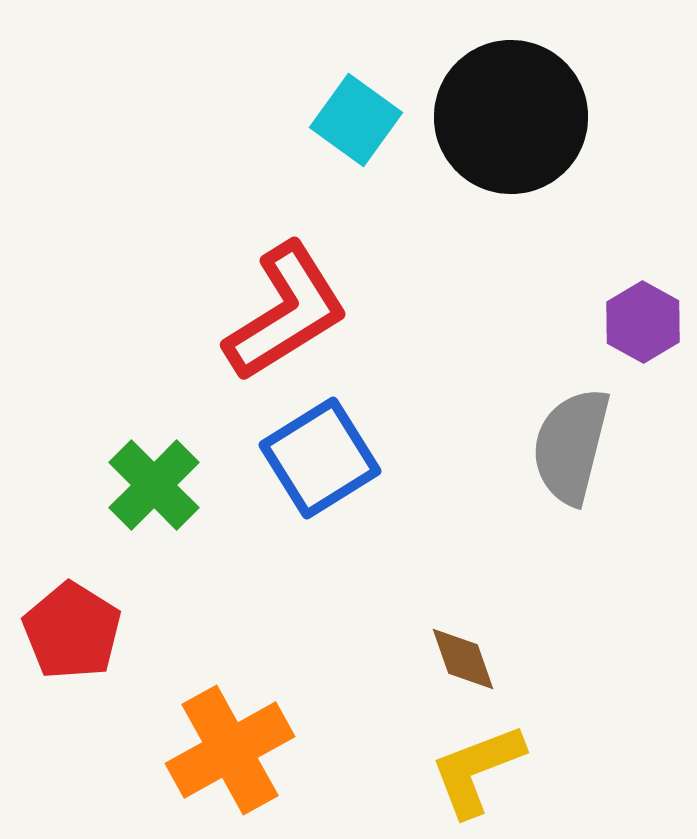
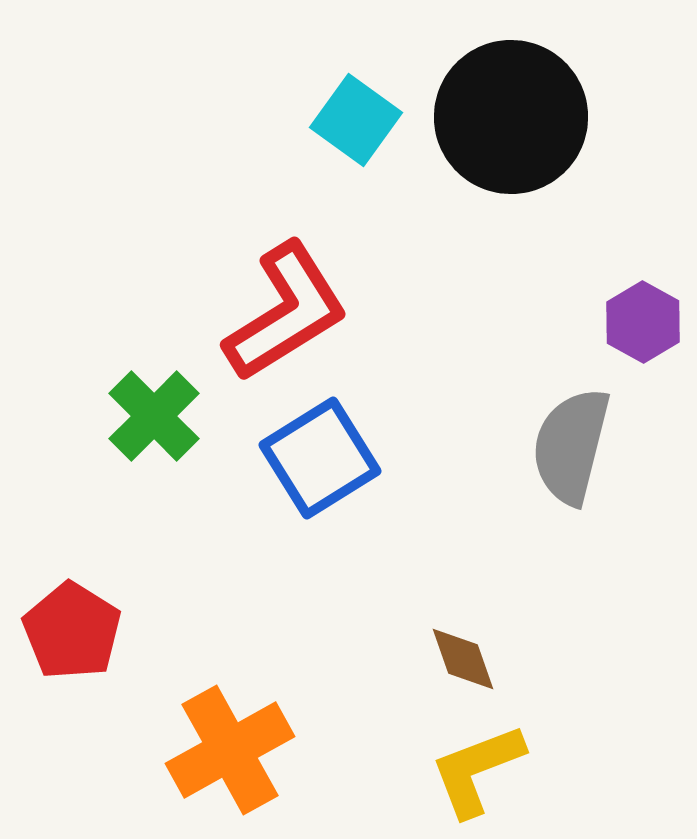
green cross: moved 69 px up
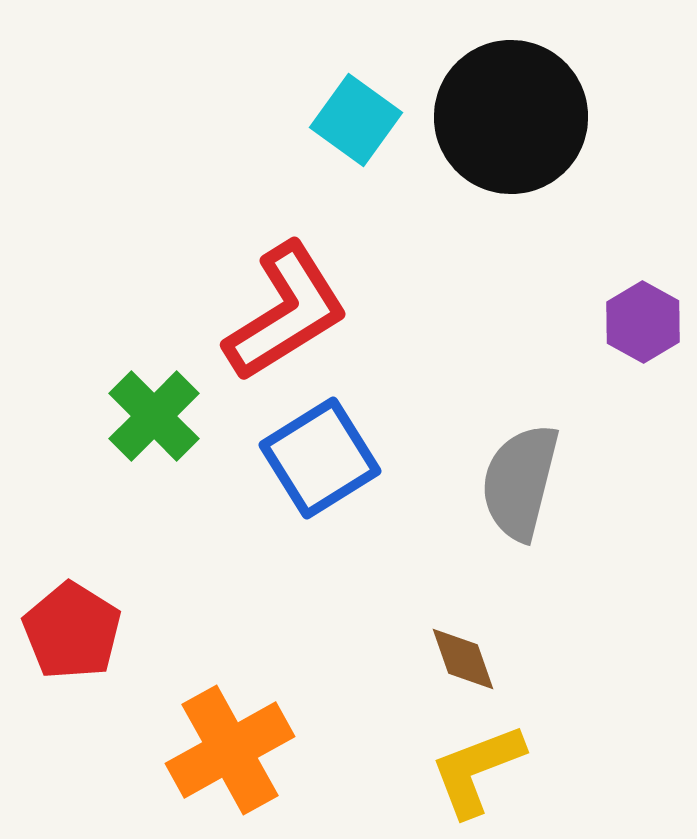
gray semicircle: moved 51 px left, 36 px down
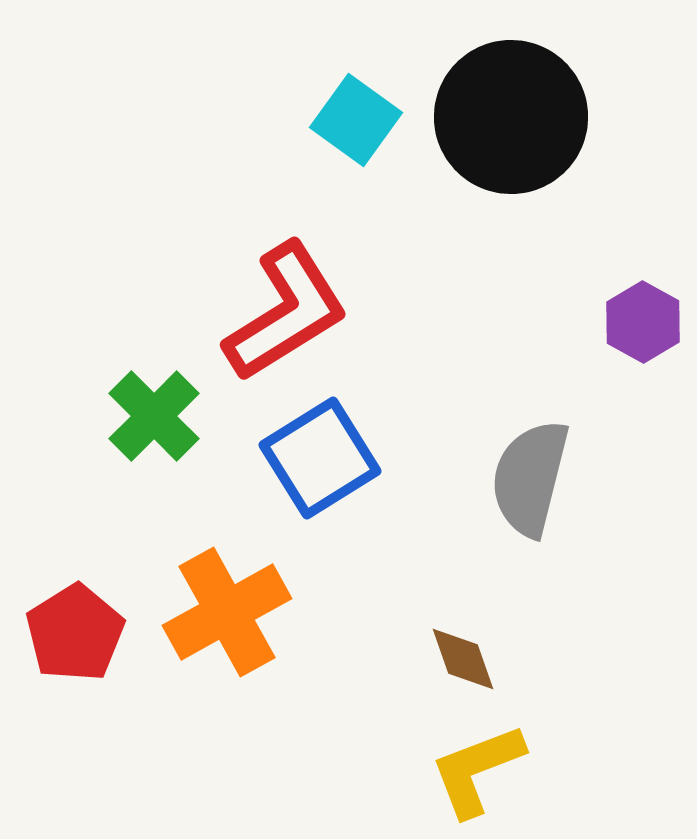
gray semicircle: moved 10 px right, 4 px up
red pentagon: moved 3 px right, 2 px down; rotated 8 degrees clockwise
orange cross: moved 3 px left, 138 px up
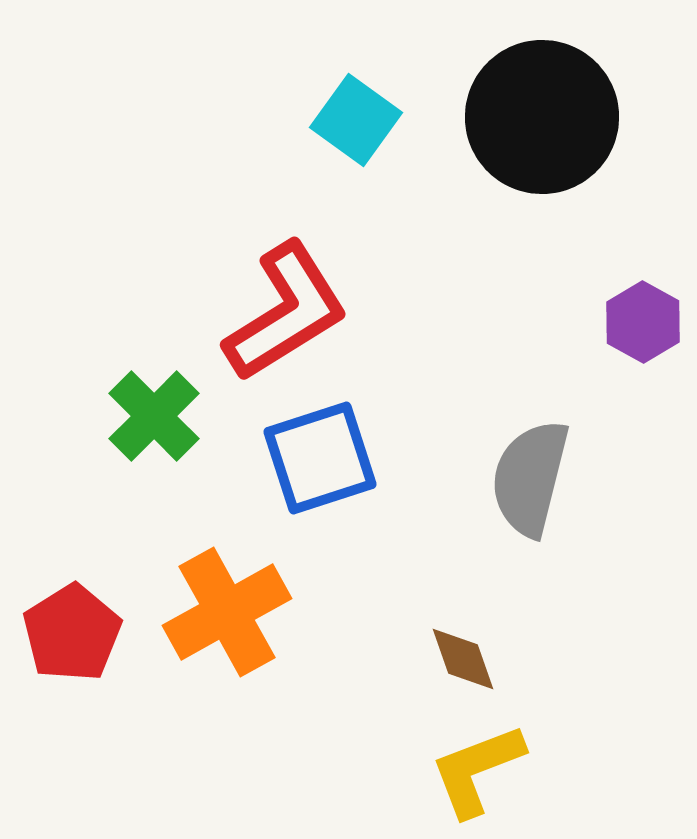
black circle: moved 31 px right
blue square: rotated 14 degrees clockwise
red pentagon: moved 3 px left
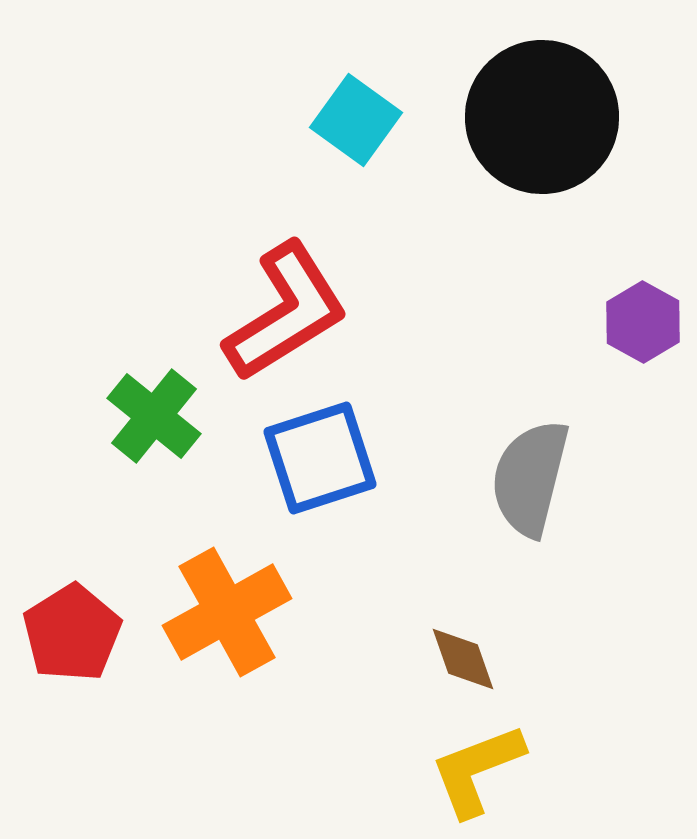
green cross: rotated 6 degrees counterclockwise
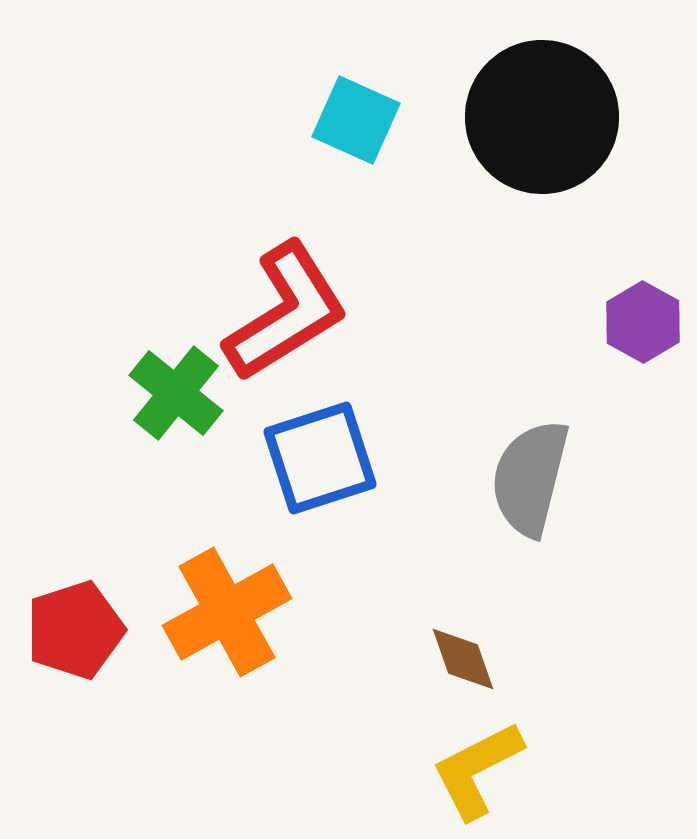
cyan square: rotated 12 degrees counterclockwise
green cross: moved 22 px right, 23 px up
red pentagon: moved 3 px right, 3 px up; rotated 14 degrees clockwise
yellow L-shape: rotated 6 degrees counterclockwise
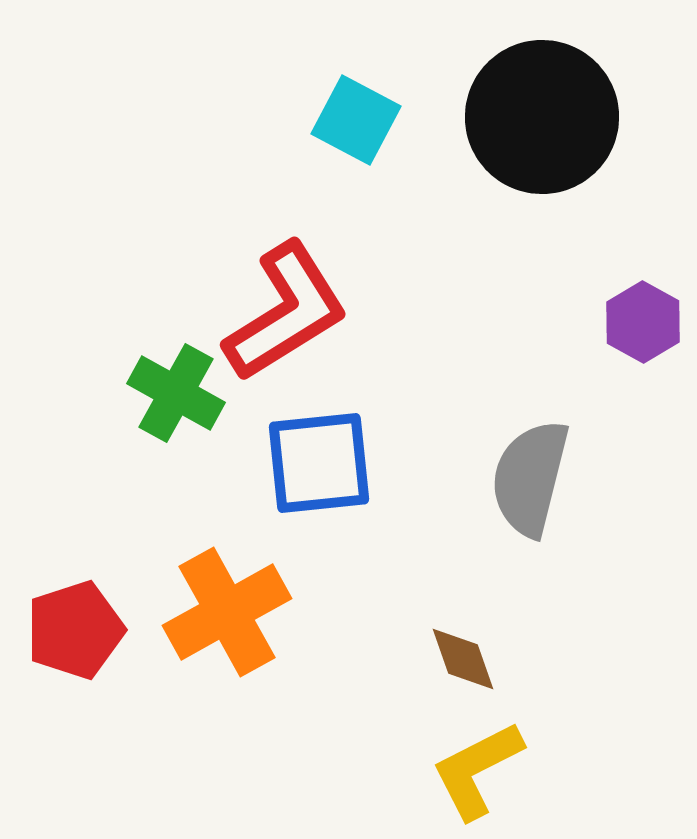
cyan square: rotated 4 degrees clockwise
green cross: rotated 10 degrees counterclockwise
blue square: moved 1 px left, 5 px down; rotated 12 degrees clockwise
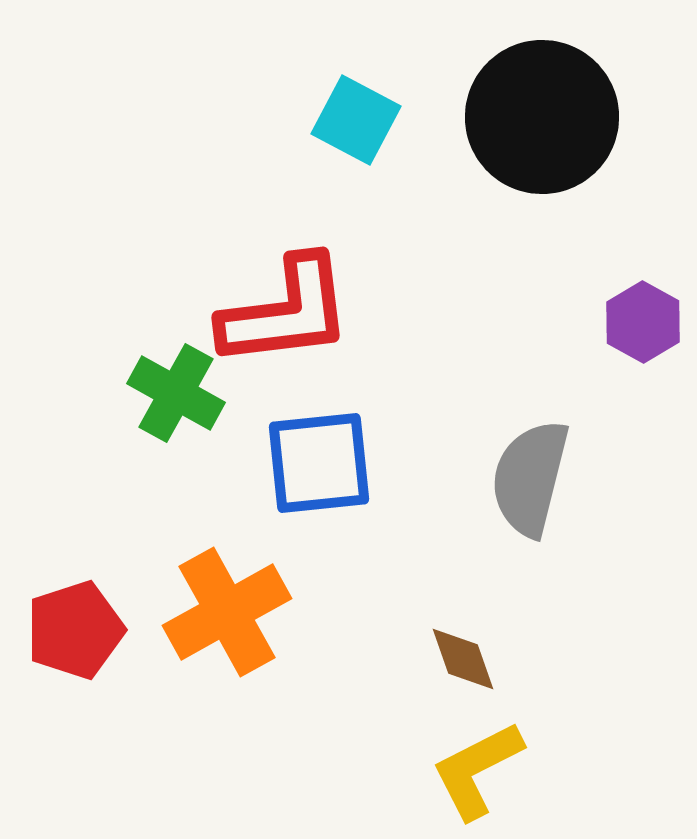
red L-shape: rotated 25 degrees clockwise
